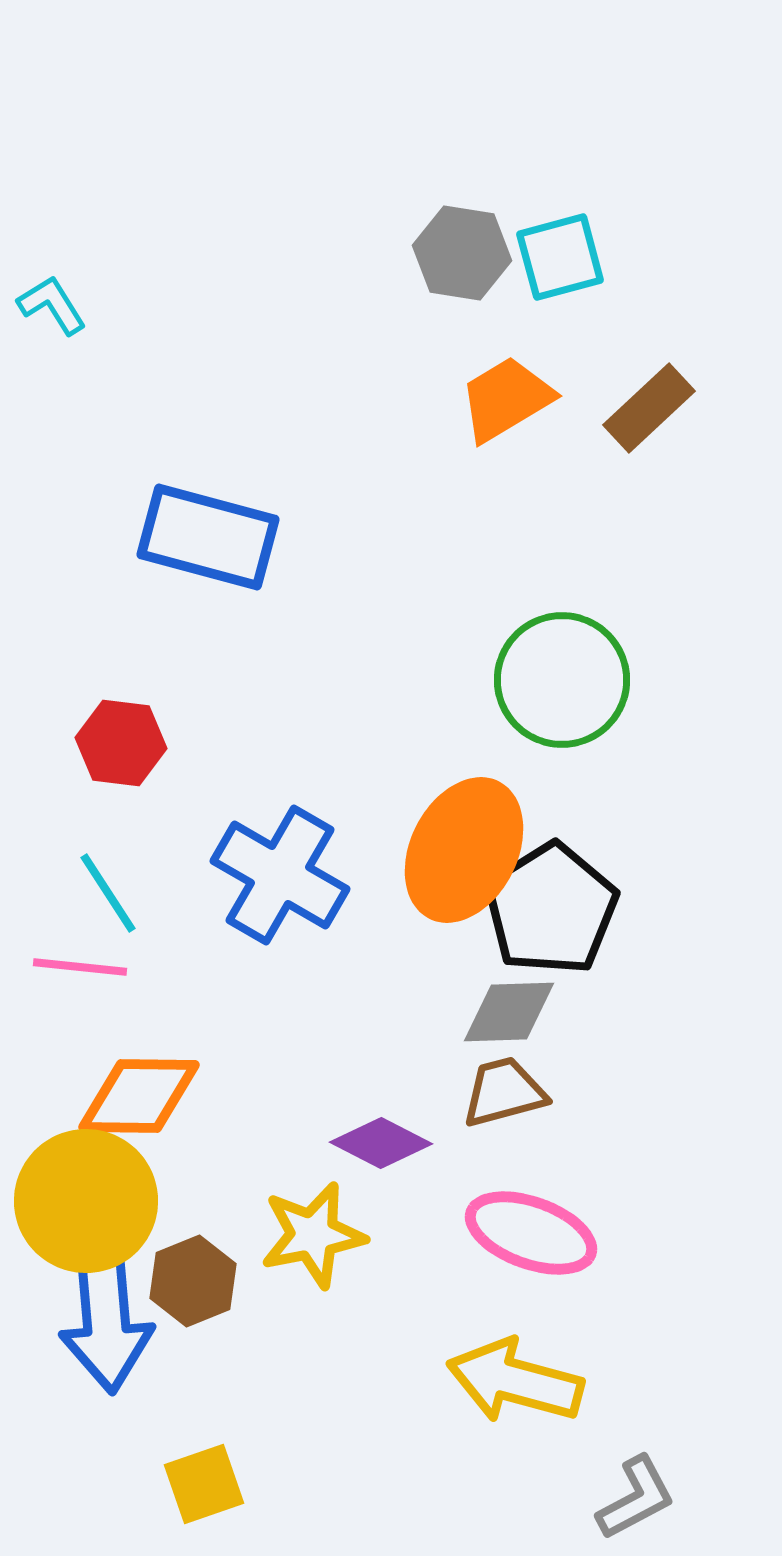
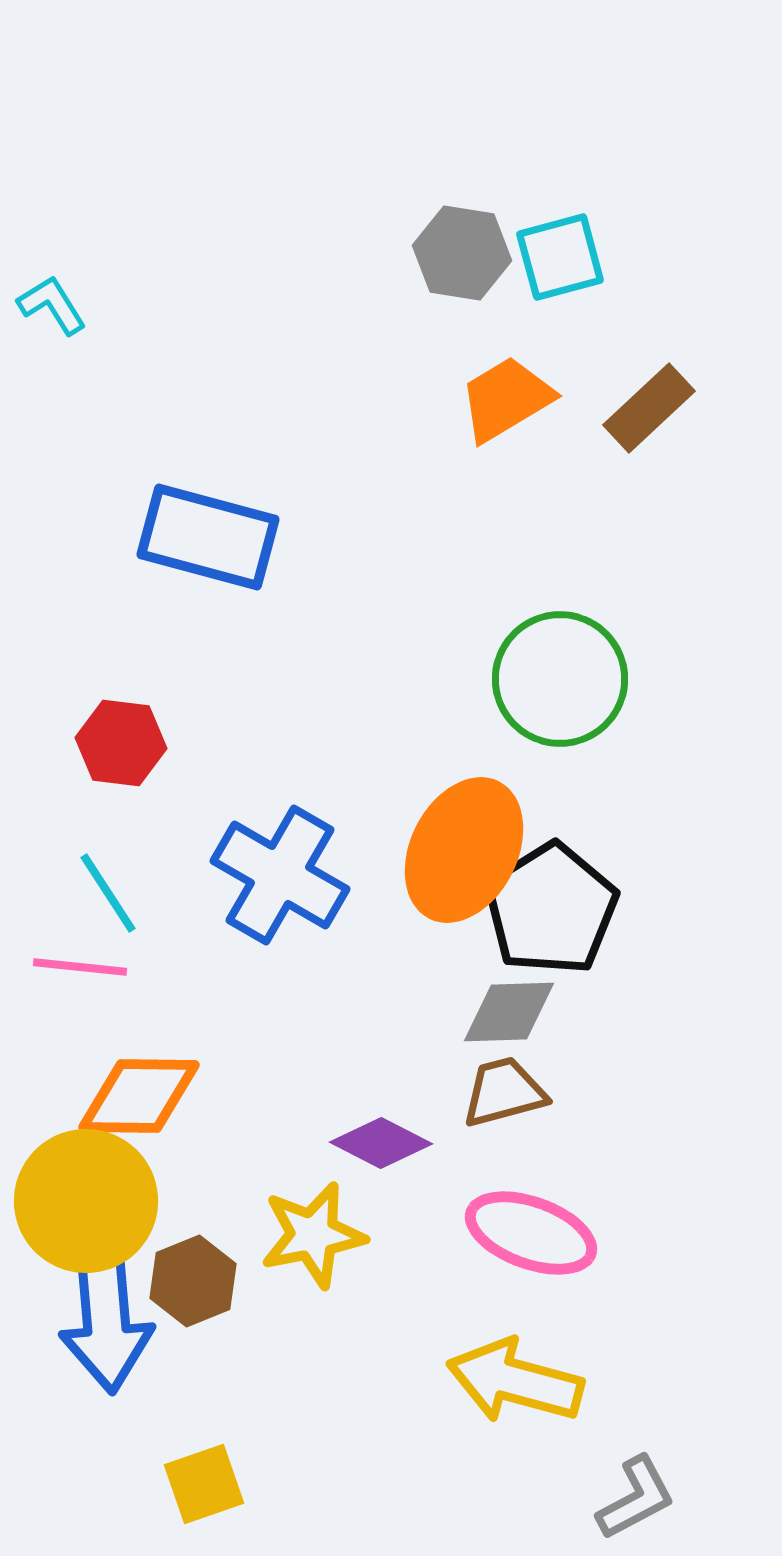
green circle: moved 2 px left, 1 px up
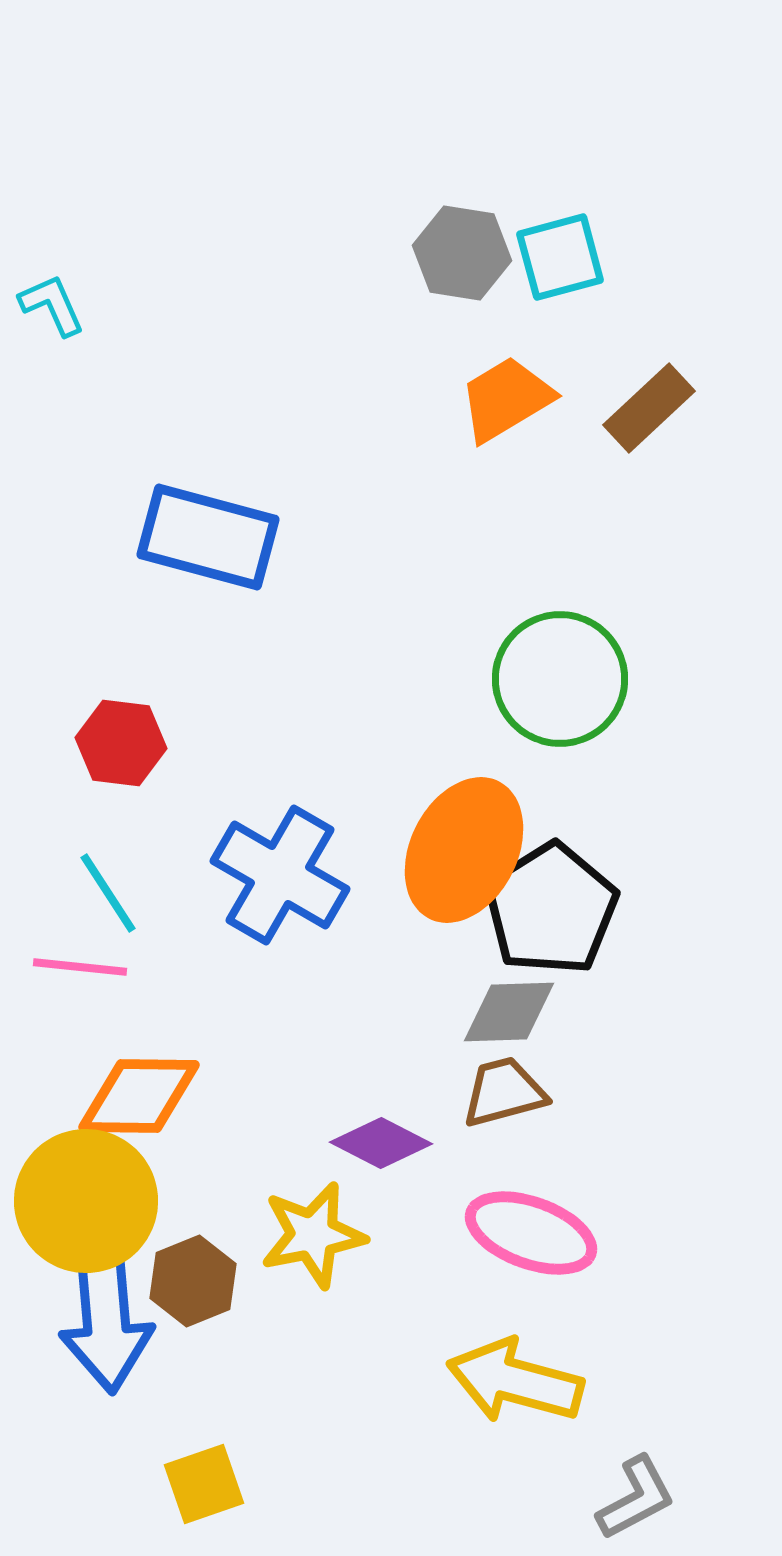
cyan L-shape: rotated 8 degrees clockwise
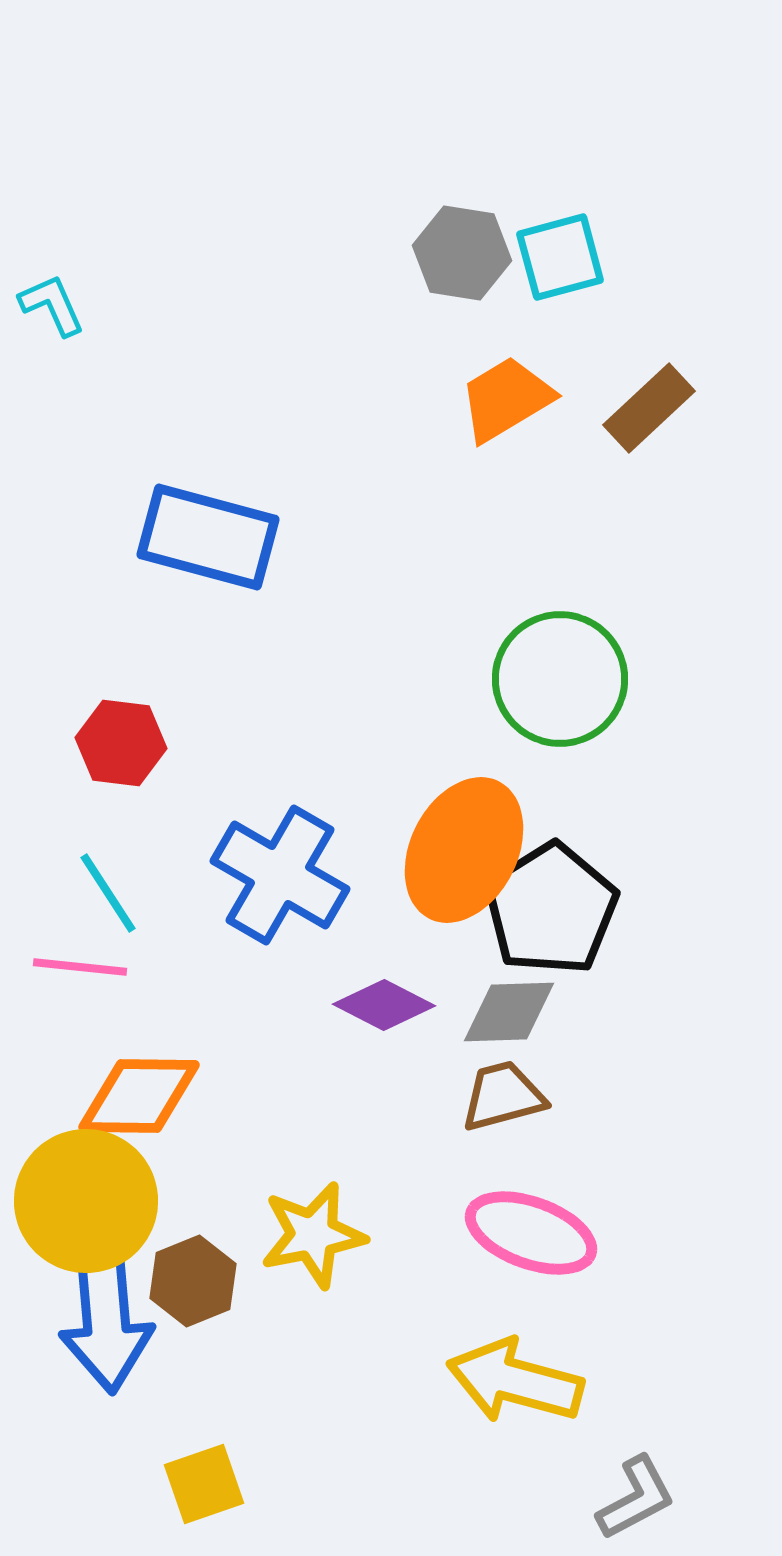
brown trapezoid: moved 1 px left, 4 px down
purple diamond: moved 3 px right, 138 px up
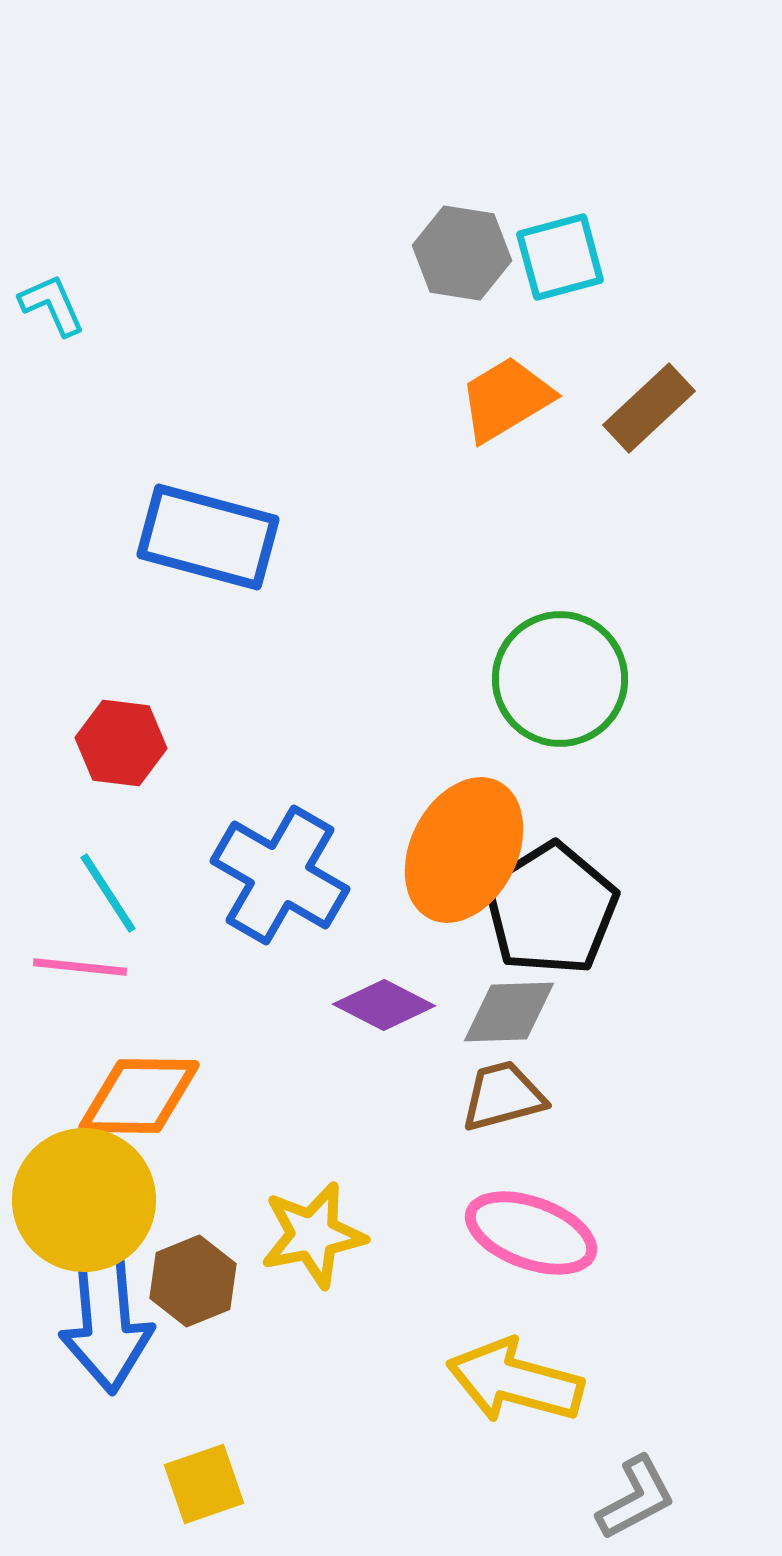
yellow circle: moved 2 px left, 1 px up
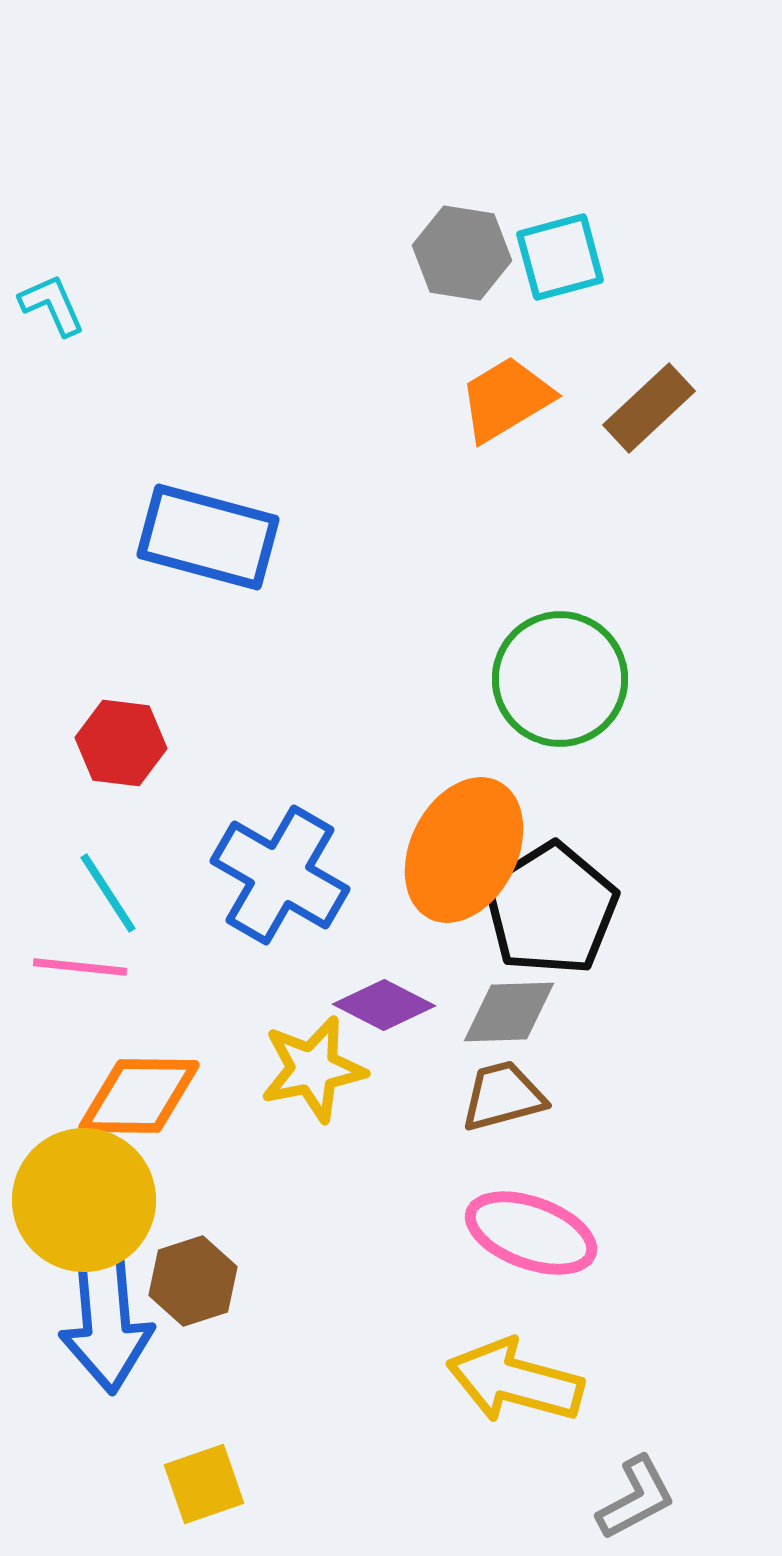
yellow star: moved 166 px up
brown hexagon: rotated 4 degrees clockwise
